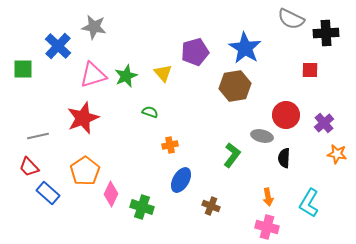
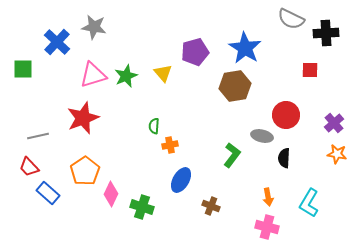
blue cross: moved 1 px left, 4 px up
green semicircle: moved 4 px right, 14 px down; rotated 105 degrees counterclockwise
purple cross: moved 10 px right
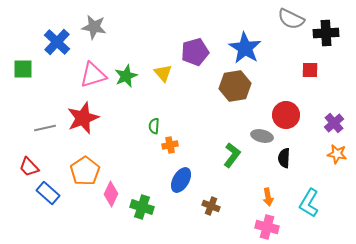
gray line: moved 7 px right, 8 px up
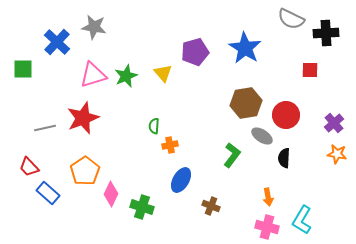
brown hexagon: moved 11 px right, 17 px down
gray ellipse: rotated 20 degrees clockwise
cyan L-shape: moved 7 px left, 17 px down
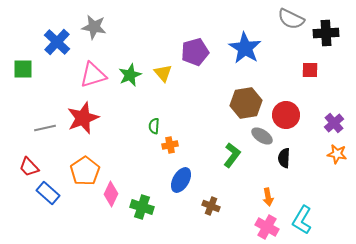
green star: moved 4 px right, 1 px up
pink cross: rotated 15 degrees clockwise
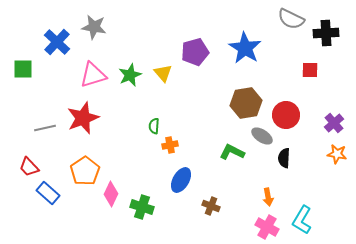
green L-shape: moved 3 px up; rotated 100 degrees counterclockwise
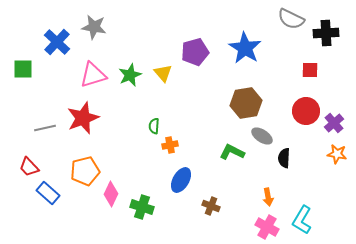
red circle: moved 20 px right, 4 px up
orange pentagon: rotated 20 degrees clockwise
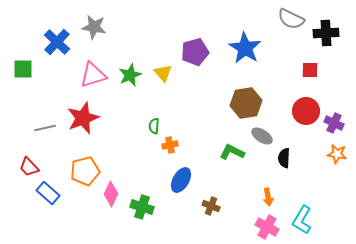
purple cross: rotated 24 degrees counterclockwise
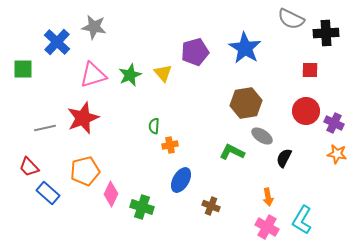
black semicircle: rotated 24 degrees clockwise
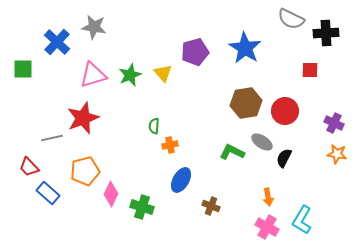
red circle: moved 21 px left
gray line: moved 7 px right, 10 px down
gray ellipse: moved 6 px down
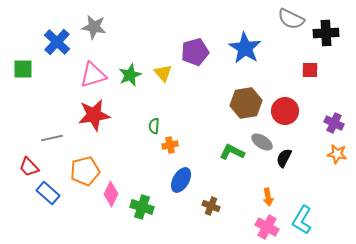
red star: moved 11 px right, 3 px up; rotated 12 degrees clockwise
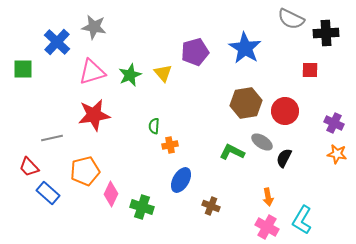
pink triangle: moved 1 px left, 3 px up
